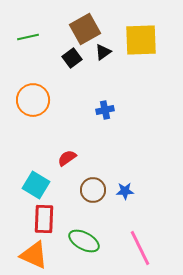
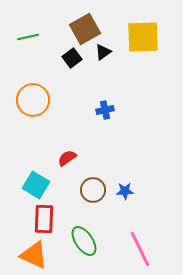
yellow square: moved 2 px right, 3 px up
green ellipse: rotated 28 degrees clockwise
pink line: moved 1 px down
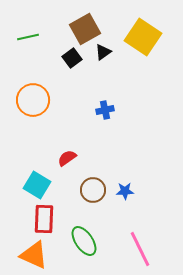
yellow square: rotated 36 degrees clockwise
cyan square: moved 1 px right
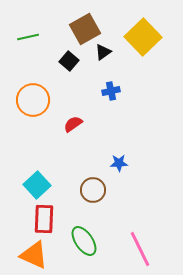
yellow square: rotated 12 degrees clockwise
black square: moved 3 px left, 3 px down; rotated 12 degrees counterclockwise
blue cross: moved 6 px right, 19 px up
red semicircle: moved 6 px right, 34 px up
cyan square: rotated 16 degrees clockwise
blue star: moved 6 px left, 28 px up
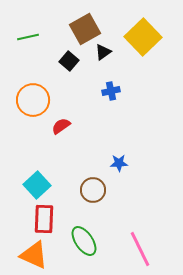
red semicircle: moved 12 px left, 2 px down
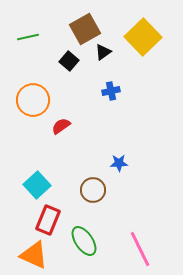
red rectangle: moved 4 px right, 1 px down; rotated 20 degrees clockwise
